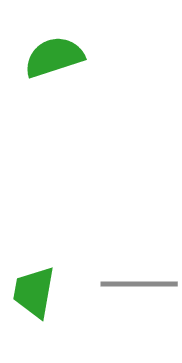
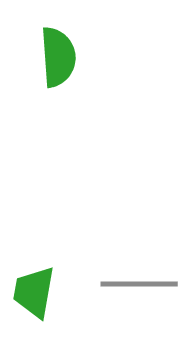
green semicircle: moved 4 px right; rotated 104 degrees clockwise
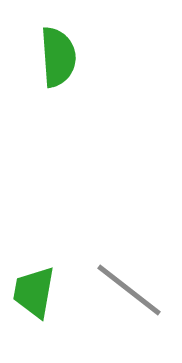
gray line: moved 10 px left, 6 px down; rotated 38 degrees clockwise
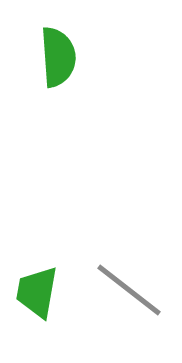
green trapezoid: moved 3 px right
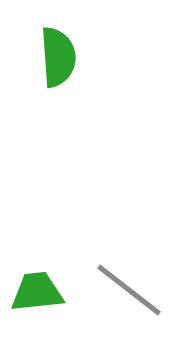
green trapezoid: rotated 74 degrees clockwise
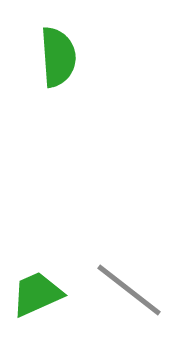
green trapezoid: moved 2 px down; rotated 18 degrees counterclockwise
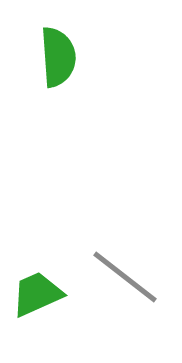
gray line: moved 4 px left, 13 px up
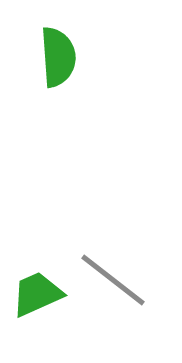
gray line: moved 12 px left, 3 px down
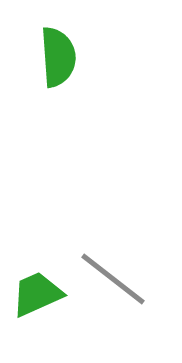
gray line: moved 1 px up
